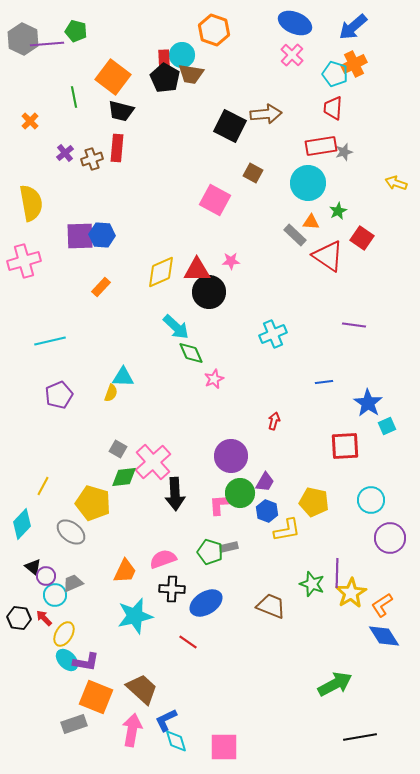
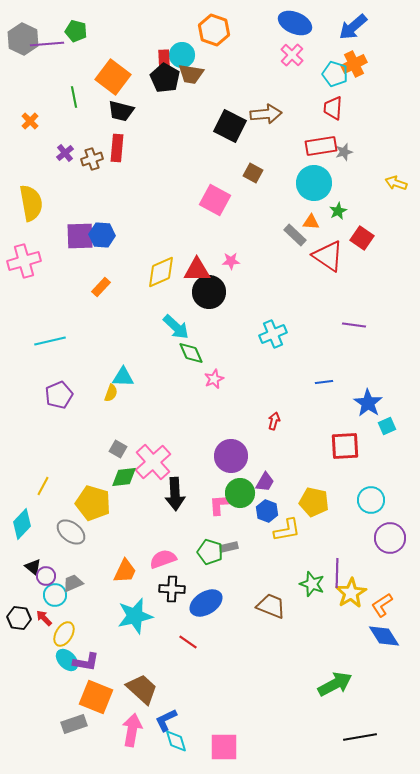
cyan circle at (308, 183): moved 6 px right
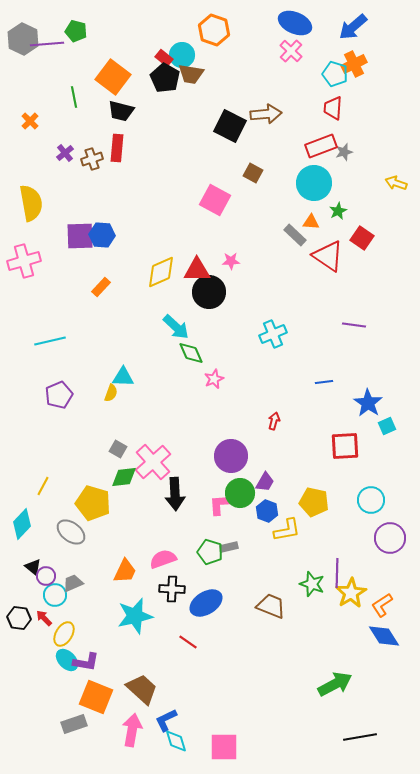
pink cross at (292, 55): moved 1 px left, 4 px up
red rectangle at (164, 58): rotated 48 degrees counterclockwise
red rectangle at (321, 146): rotated 12 degrees counterclockwise
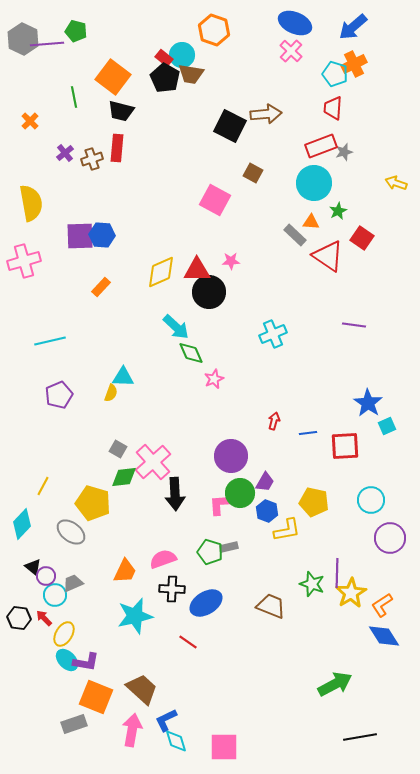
blue line at (324, 382): moved 16 px left, 51 px down
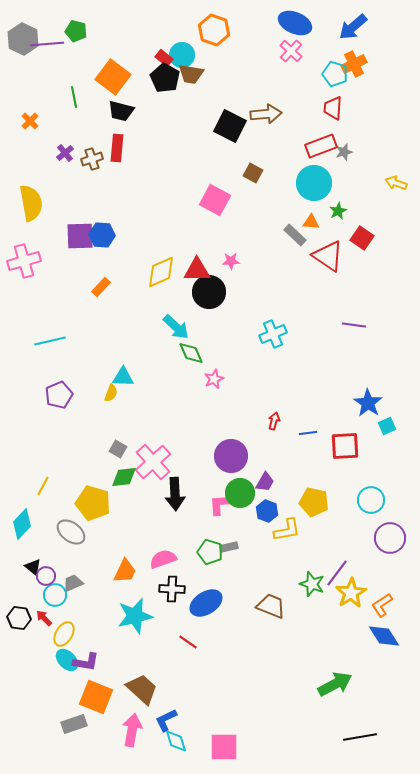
purple line at (337, 573): rotated 36 degrees clockwise
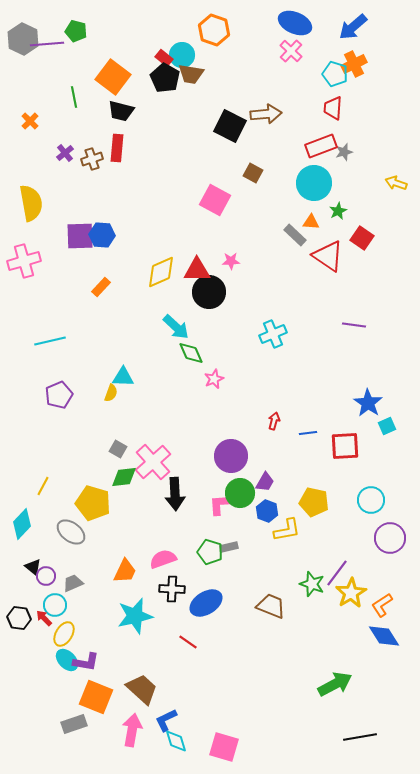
cyan circle at (55, 595): moved 10 px down
pink square at (224, 747): rotated 16 degrees clockwise
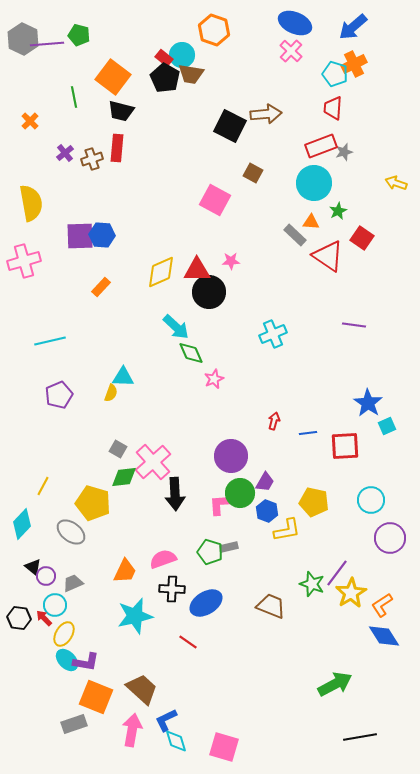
green pentagon at (76, 31): moved 3 px right, 4 px down
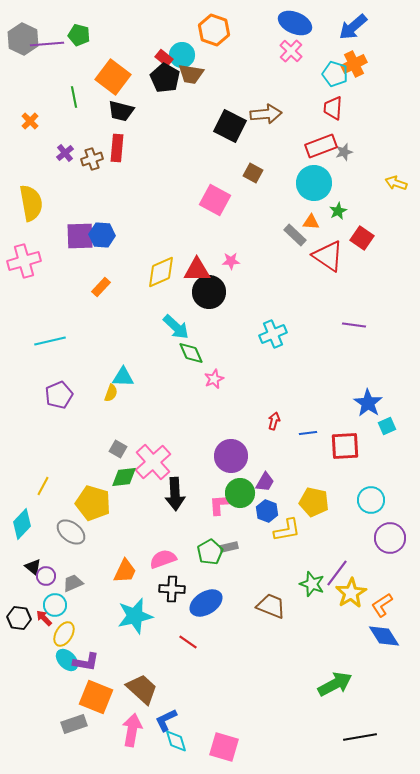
green pentagon at (210, 552): rotated 25 degrees clockwise
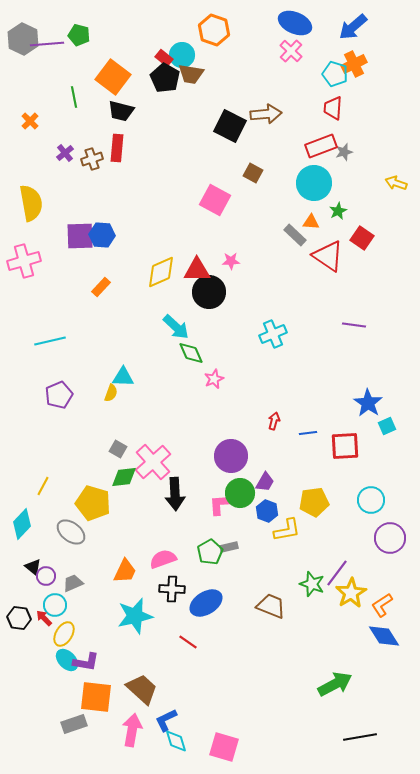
yellow pentagon at (314, 502): rotated 20 degrees counterclockwise
orange square at (96, 697): rotated 16 degrees counterclockwise
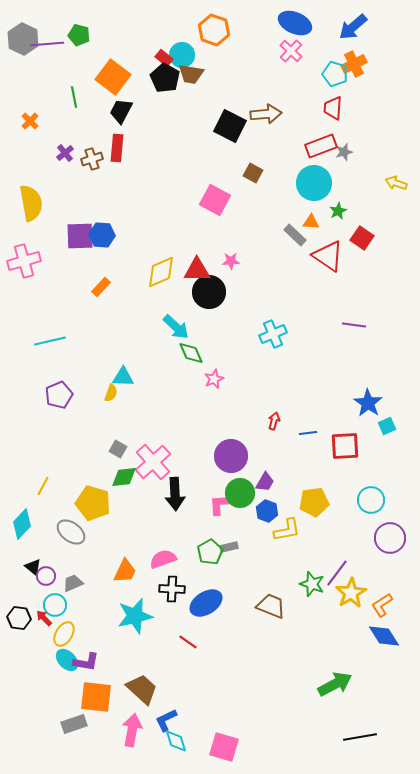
black trapezoid at (121, 111): rotated 104 degrees clockwise
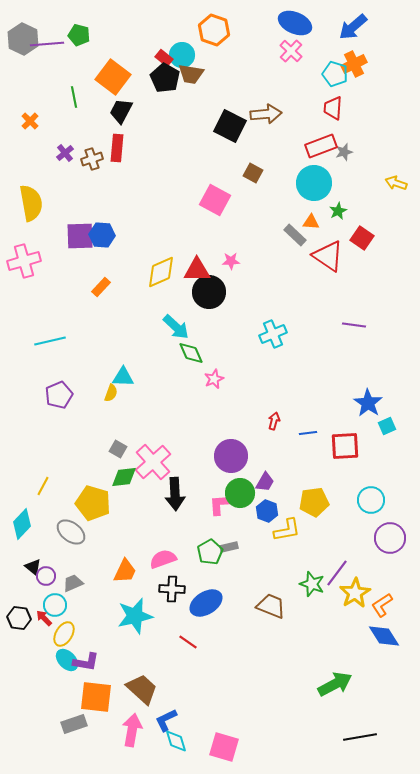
yellow star at (351, 593): moved 4 px right
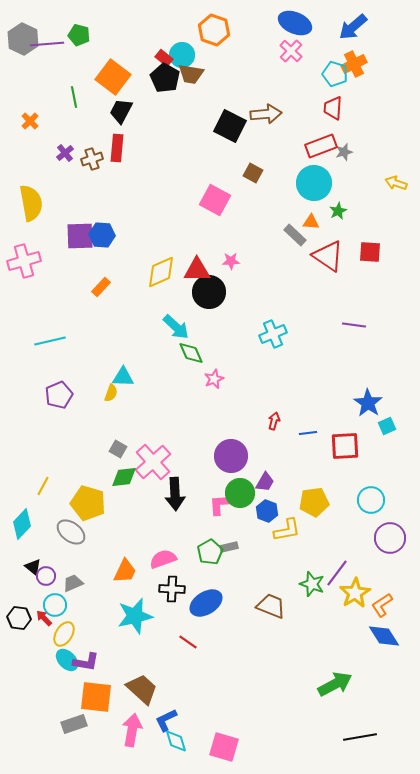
red square at (362, 238): moved 8 px right, 14 px down; rotated 30 degrees counterclockwise
yellow pentagon at (93, 503): moved 5 px left
